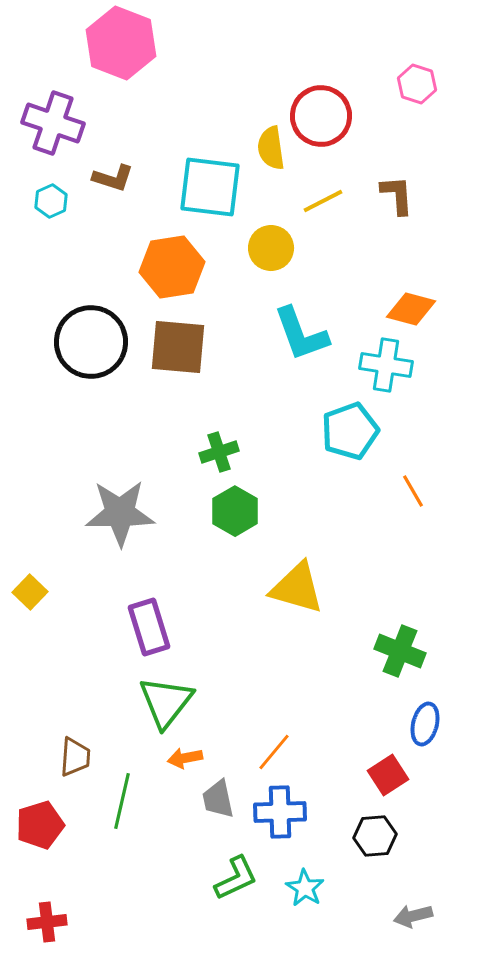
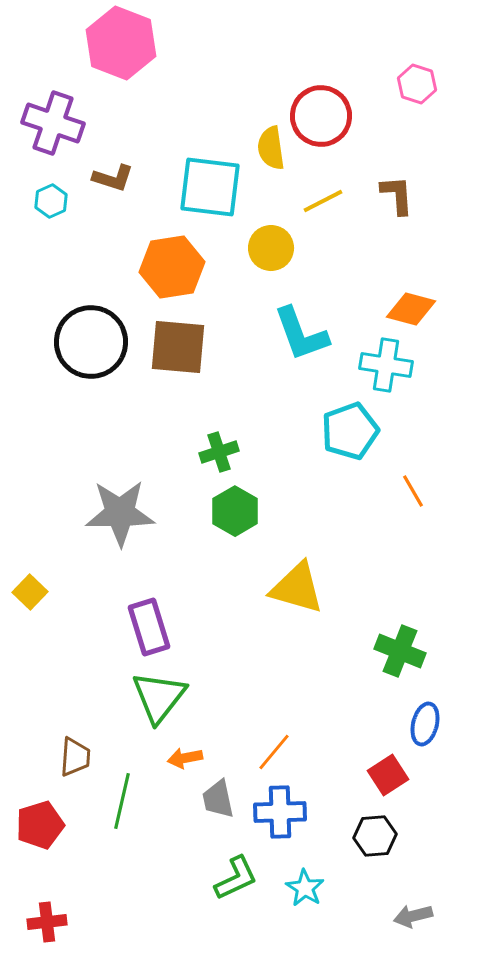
green triangle at (166, 702): moved 7 px left, 5 px up
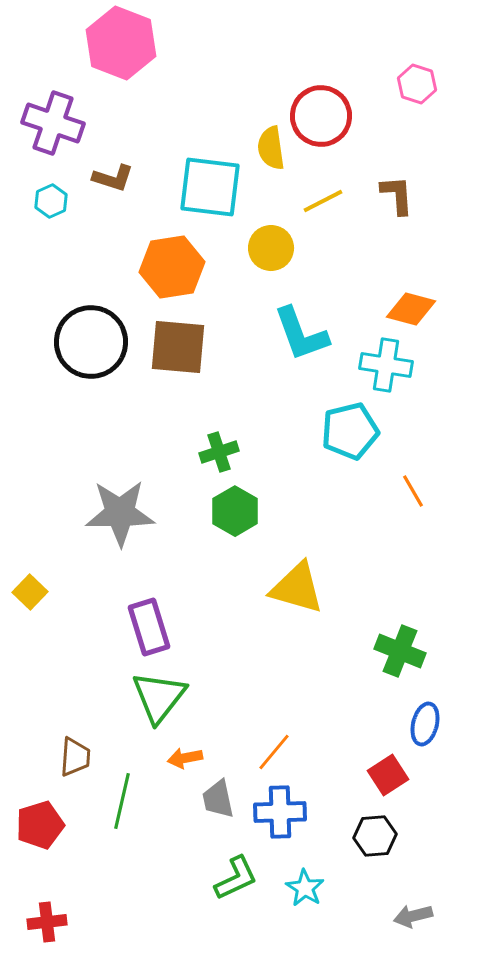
cyan pentagon at (350, 431): rotated 6 degrees clockwise
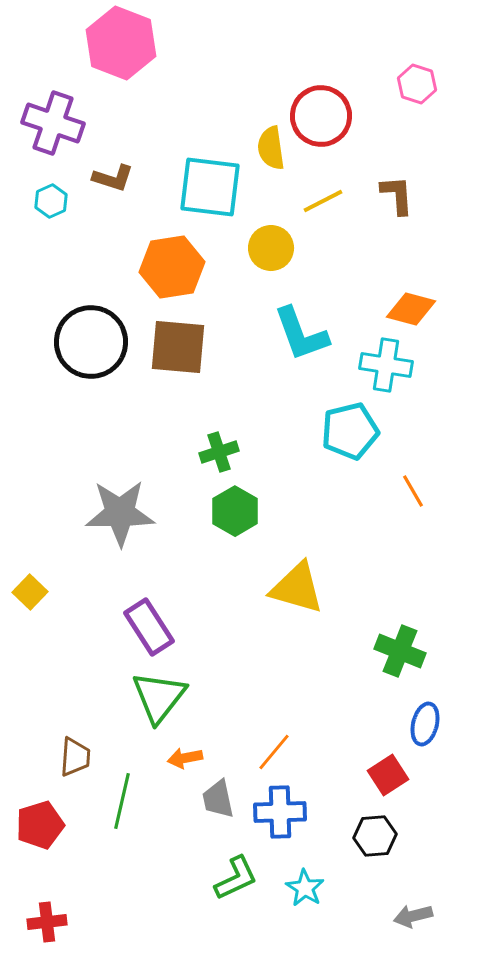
purple rectangle at (149, 627): rotated 16 degrees counterclockwise
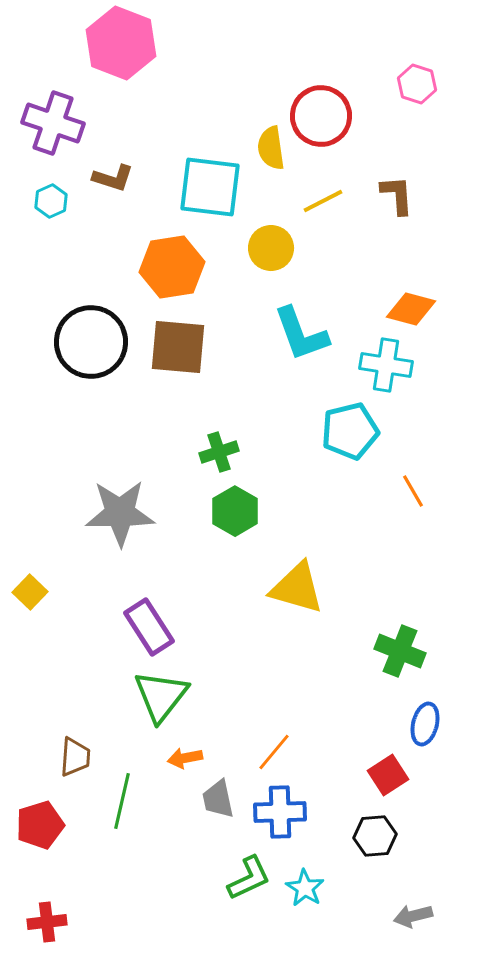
green triangle at (159, 697): moved 2 px right, 1 px up
green L-shape at (236, 878): moved 13 px right
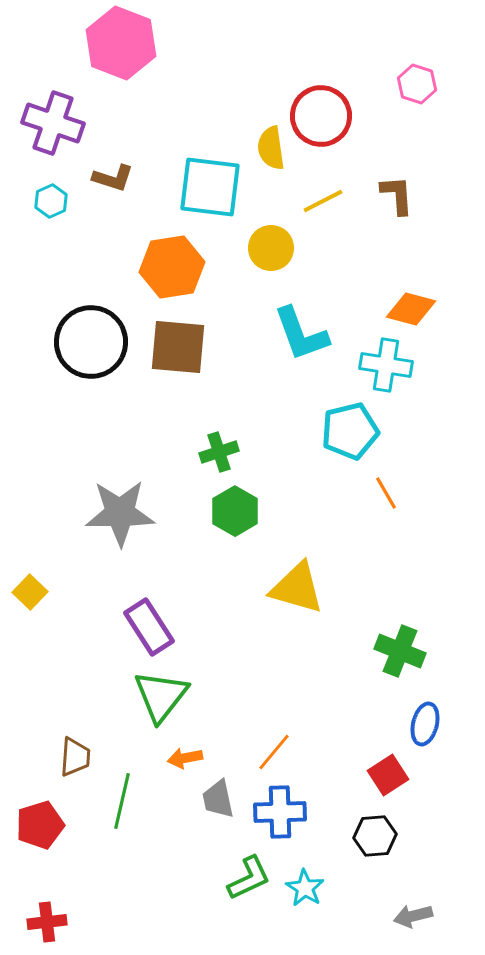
orange line at (413, 491): moved 27 px left, 2 px down
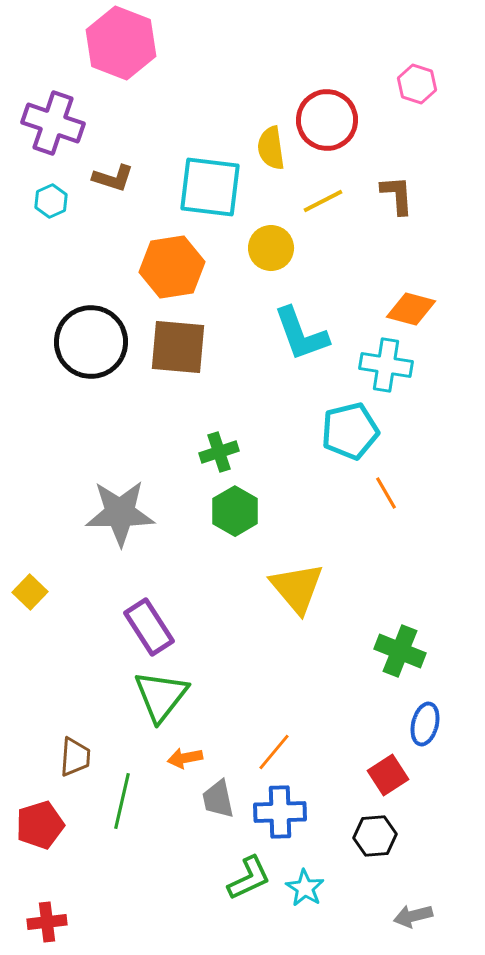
red circle at (321, 116): moved 6 px right, 4 px down
yellow triangle at (297, 588): rotated 34 degrees clockwise
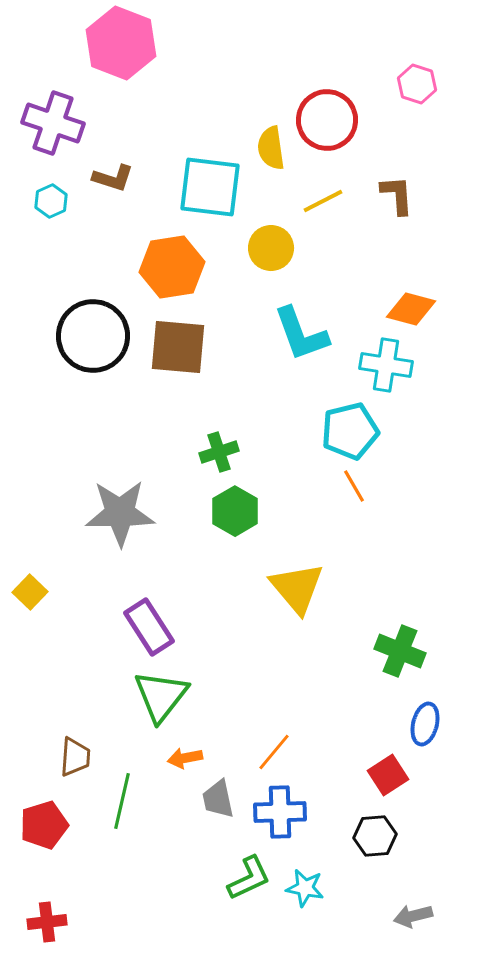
black circle at (91, 342): moved 2 px right, 6 px up
orange line at (386, 493): moved 32 px left, 7 px up
red pentagon at (40, 825): moved 4 px right
cyan star at (305, 888): rotated 21 degrees counterclockwise
